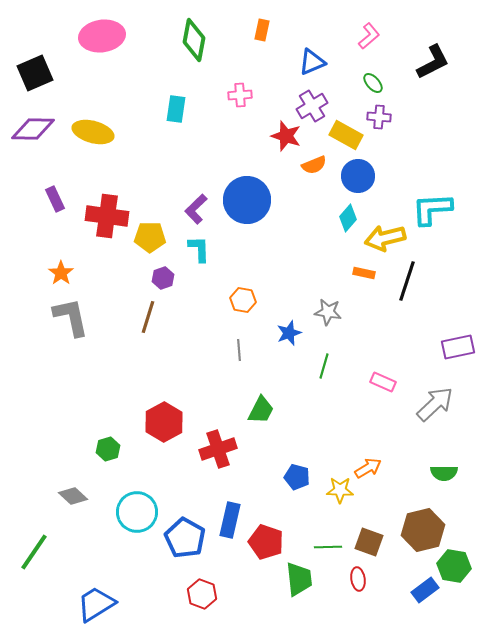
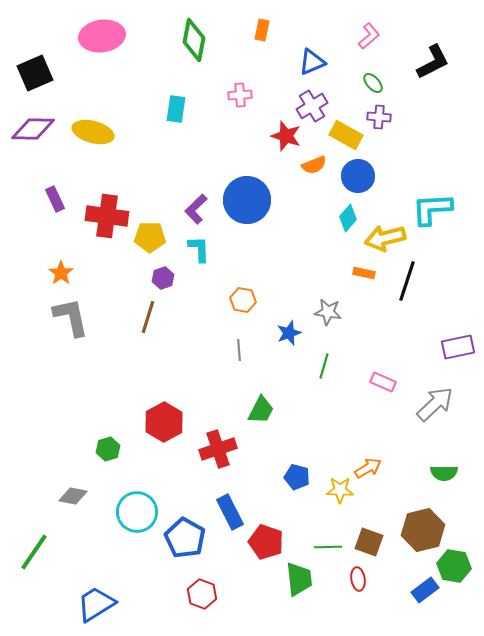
gray diamond at (73, 496): rotated 32 degrees counterclockwise
blue rectangle at (230, 520): moved 8 px up; rotated 40 degrees counterclockwise
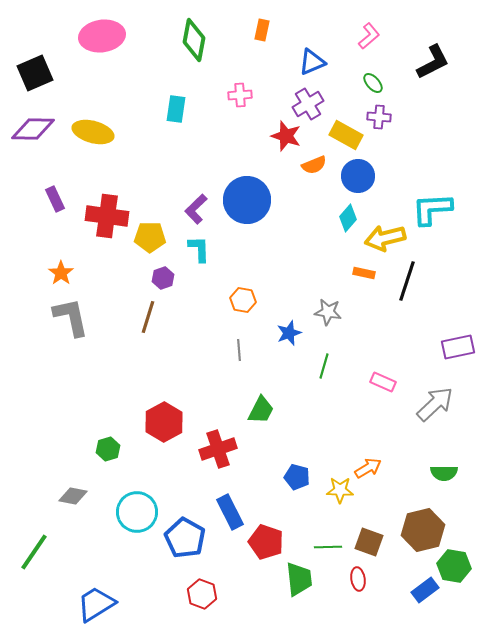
purple cross at (312, 106): moved 4 px left, 2 px up
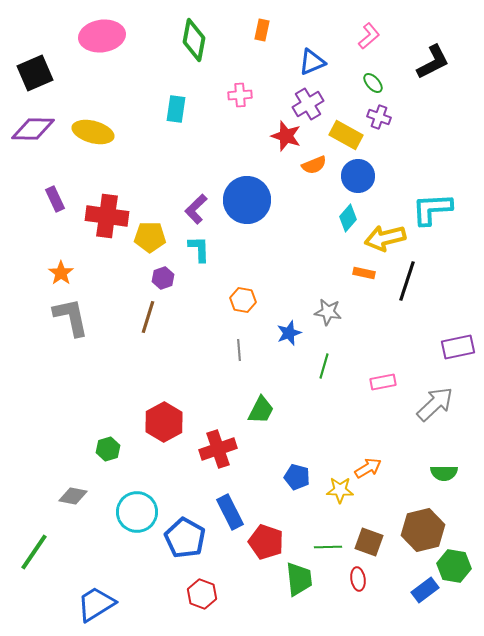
purple cross at (379, 117): rotated 15 degrees clockwise
pink rectangle at (383, 382): rotated 35 degrees counterclockwise
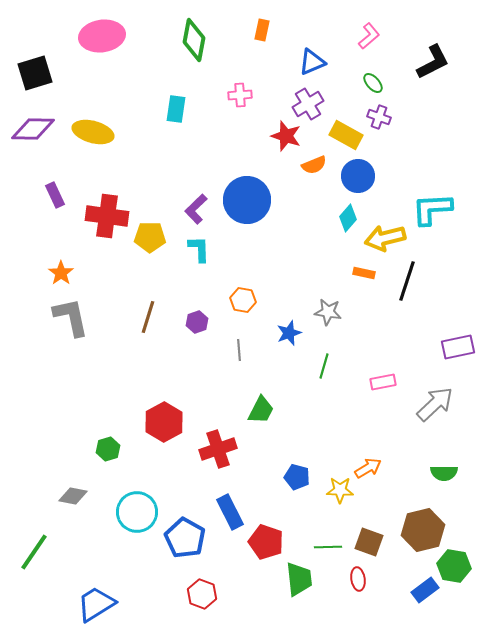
black square at (35, 73): rotated 6 degrees clockwise
purple rectangle at (55, 199): moved 4 px up
purple hexagon at (163, 278): moved 34 px right, 44 px down
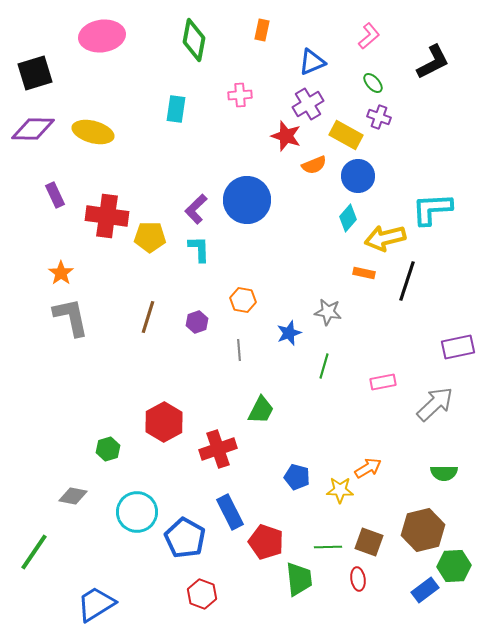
green hexagon at (454, 566): rotated 12 degrees counterclockwise
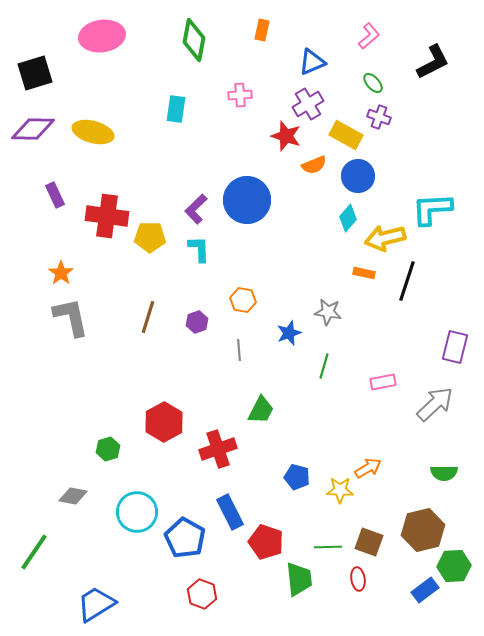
purple rectangle at (458, 347): moved 3 px left; rotated 64 degrees counterclockwise
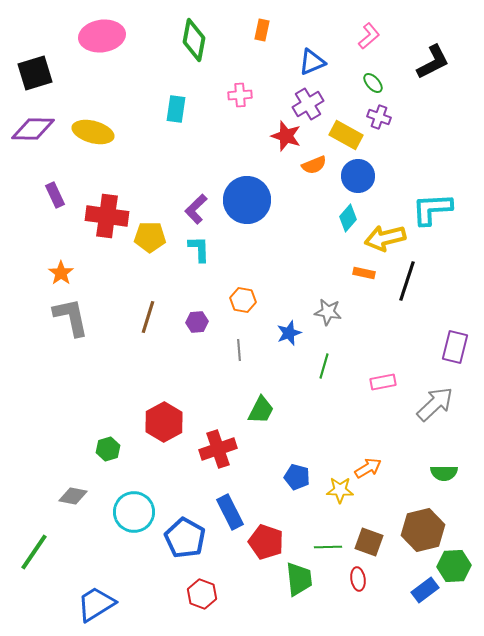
purple hexagon at (197, 322): rotated 15 degrees clockwise
cyan circle at (137, 512): moved 3 px left
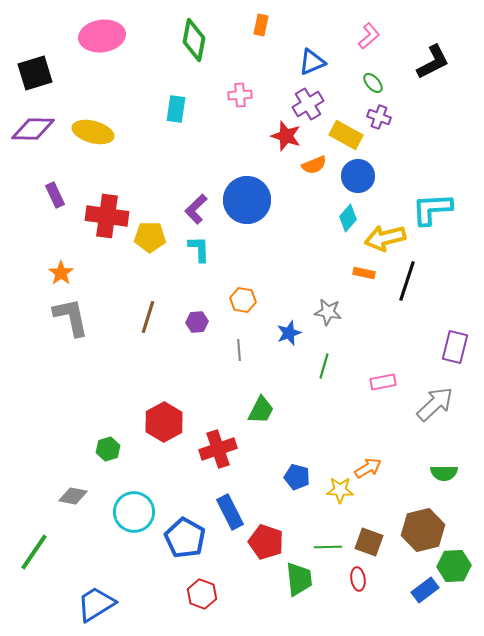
orange rectangle at (262, 30): moved 1 px left, 5 px up
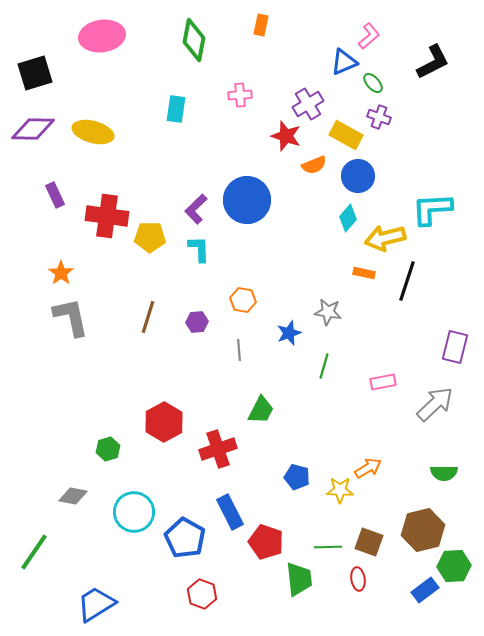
blue triangle at (312, 62): moved 32 px right
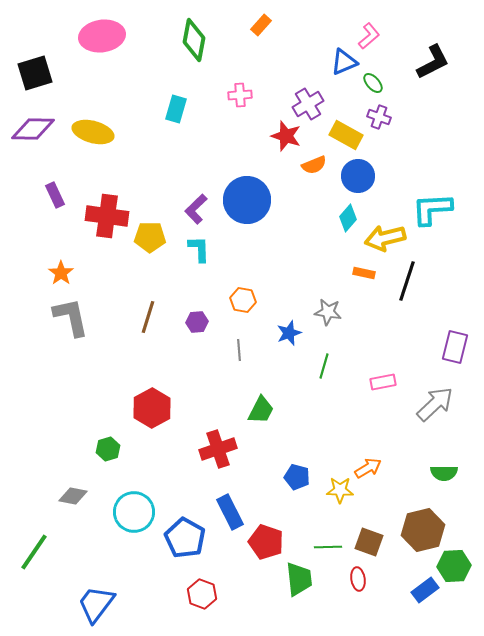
orange rectangle at (261, 25): rotated 30 degrees clockwise
cyan rectangle at (176, 109): rotated 8 degrees clockwise
red hexagon at (164, 422): moved 12 px left, 14 px up
blue trapezoid at (96, 604): rotated 21 degrees counterclockwise
